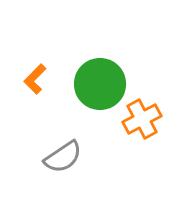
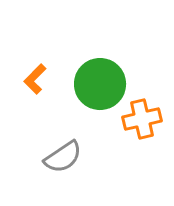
orange cross: rotated 15 degrees clockwise
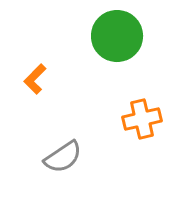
green circle: moved 17 px right, 48 px up
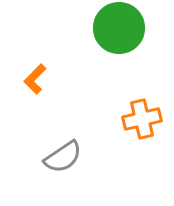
green circle: moved 2 px right, 8 px up
